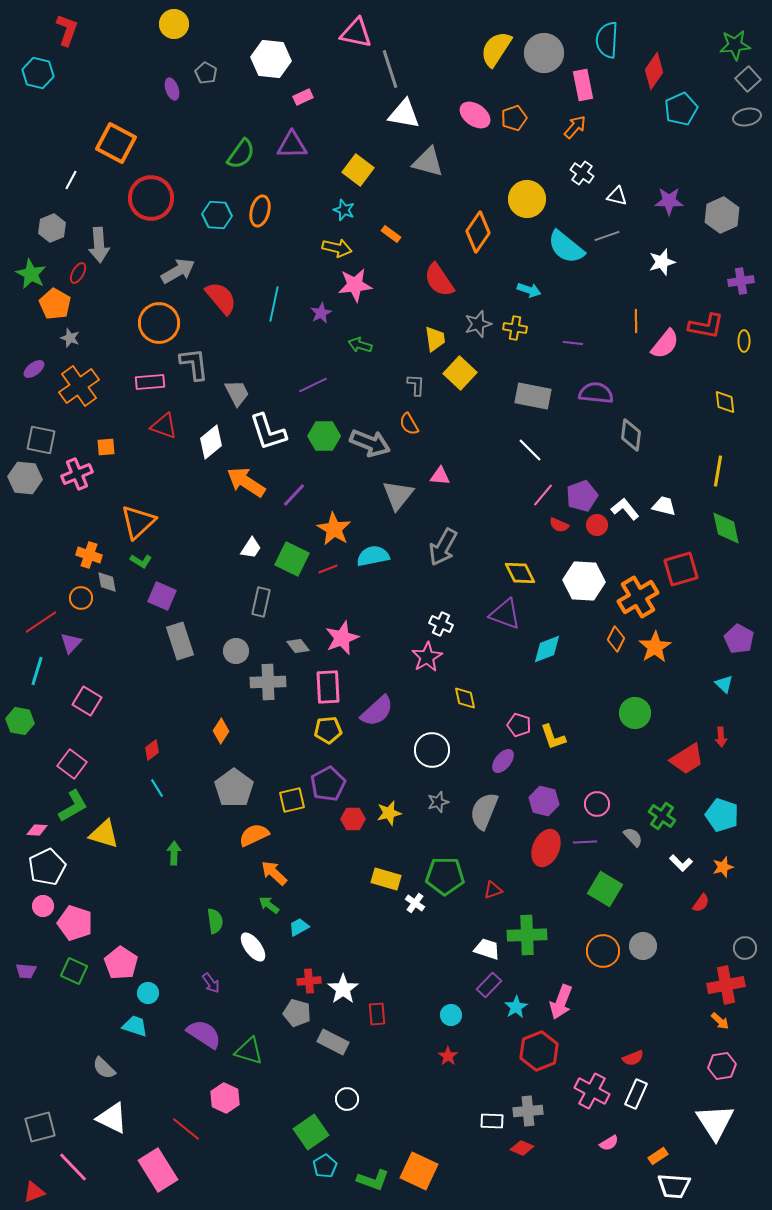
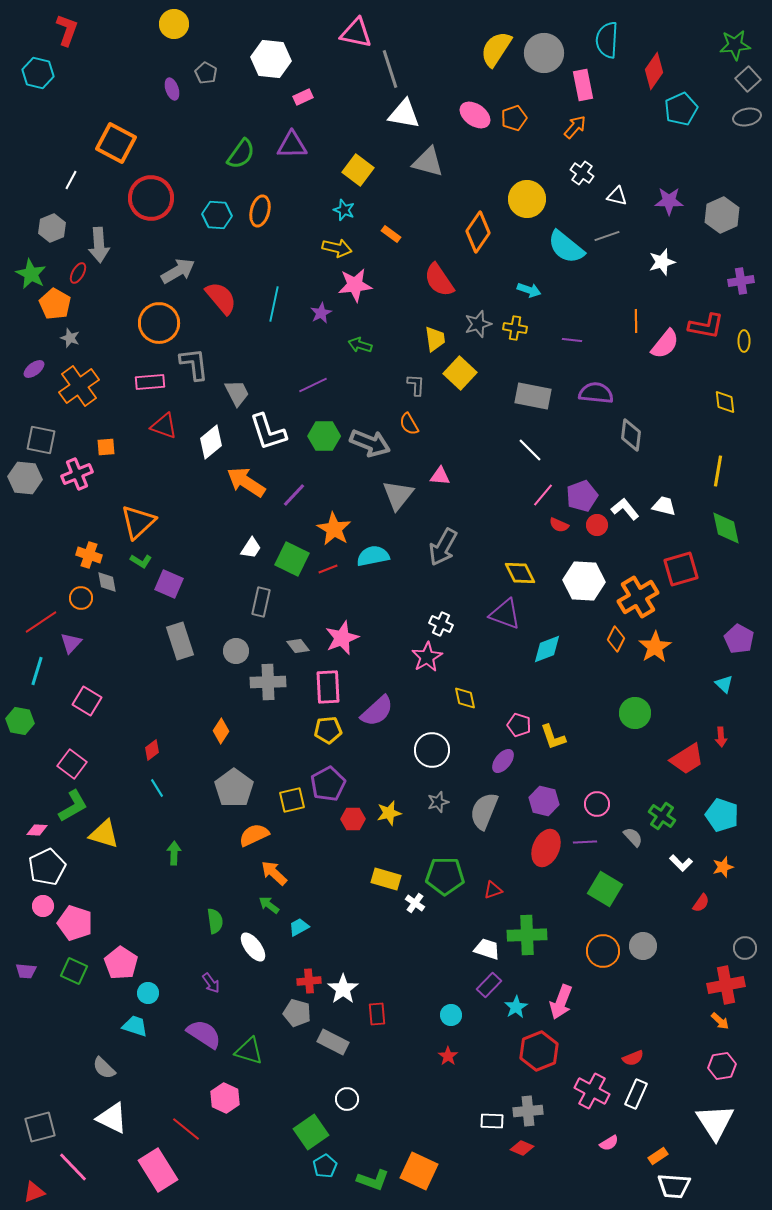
purple line at (573, 343): moved 1 px left, 3 px up
purple square at (162, 596): moved 7 px right, 12 px up
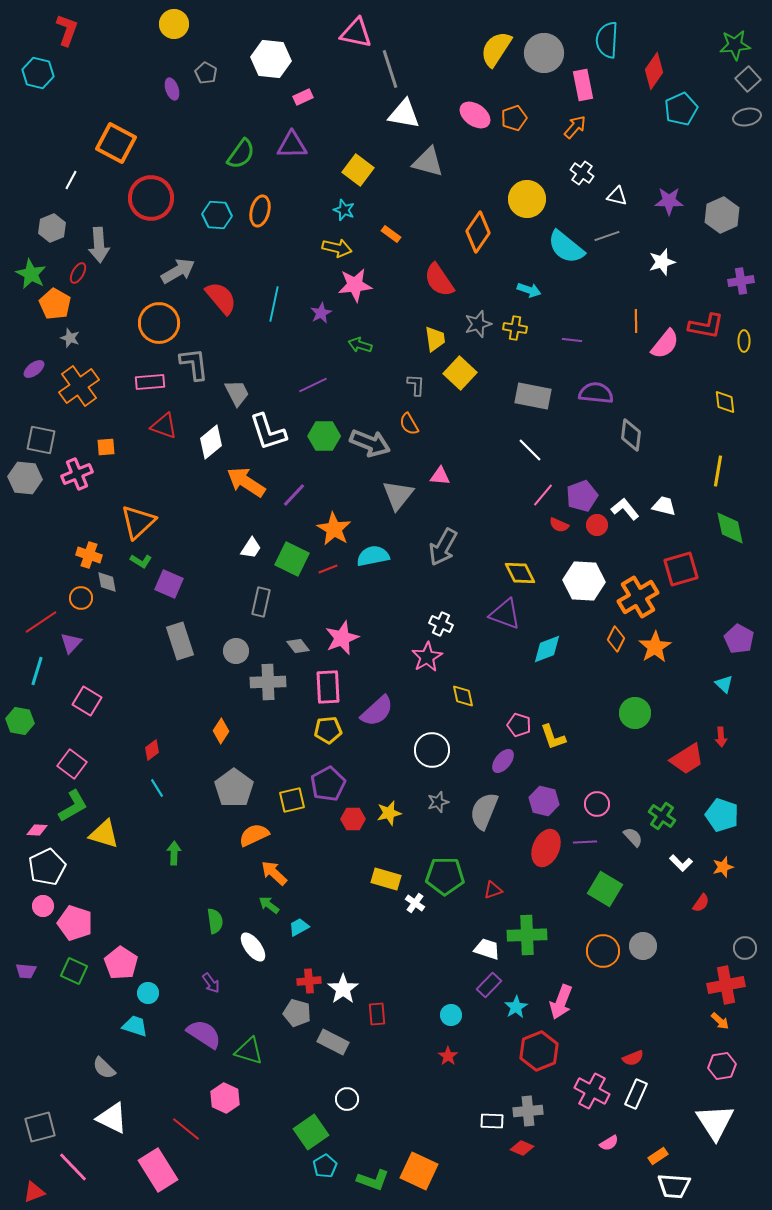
green diamond at (726, 528): moved 4 px right
yellow diamond at (465, 698): moved 2 px left, 2 px up
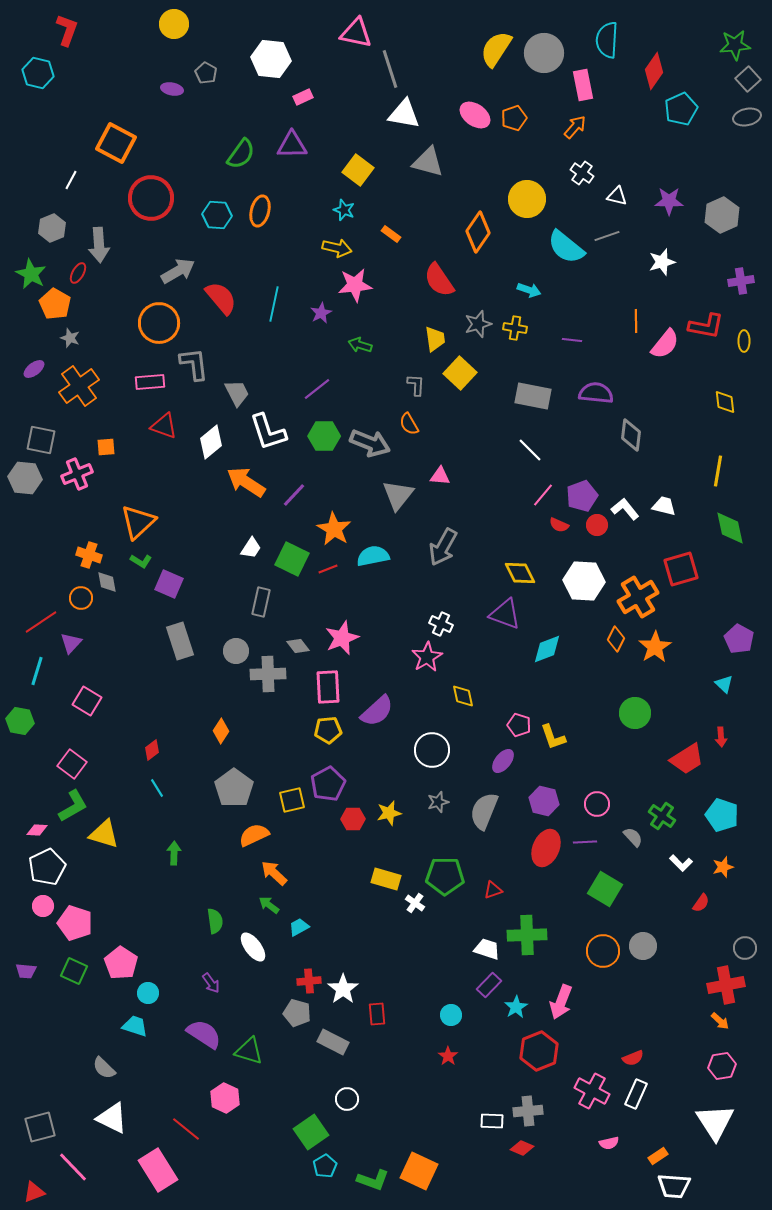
purple ellipse at (172, 89): rotated 60 degrees counterclockwise
purple line at (313, 385): moved 4 px right, 4 px down; rotated 12 degrees counterclockwise
gray cross at (268, 682): moved 8 px up
pink semicircle at (609, 1143): rotated 18 degrees clockwise
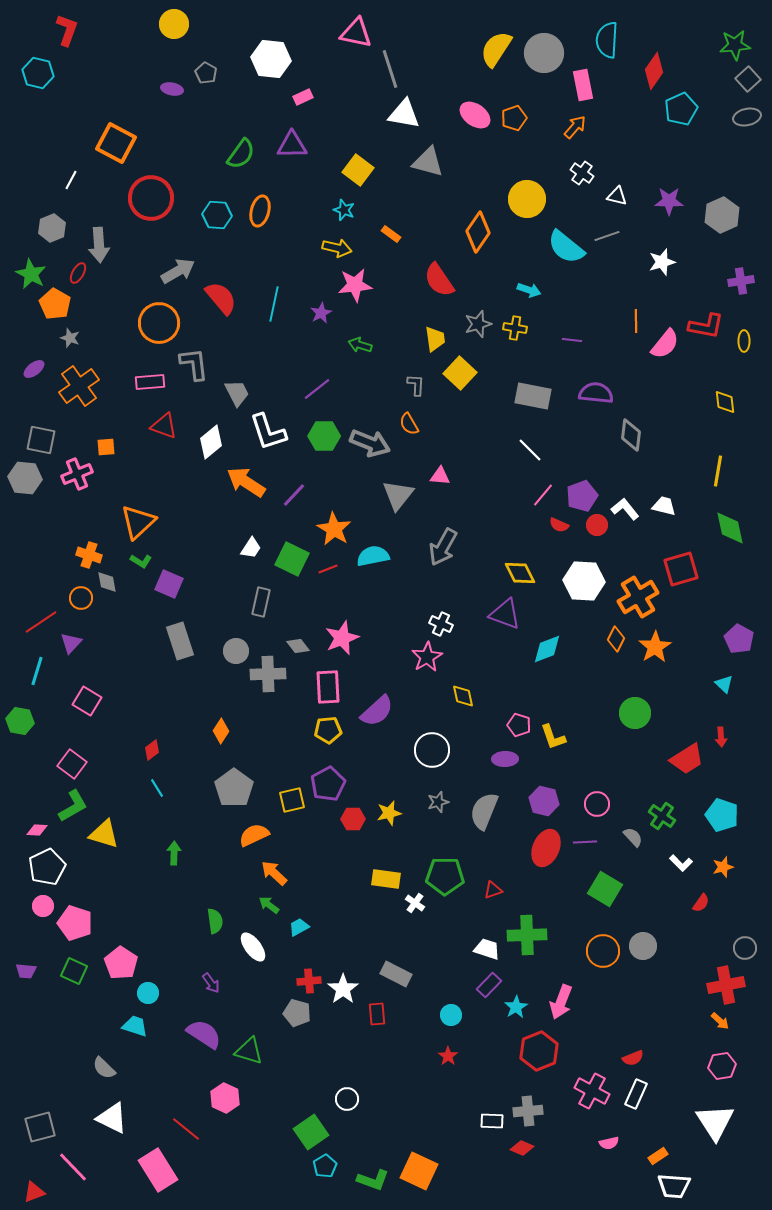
purple ellipse at (503, 761): moved 2 px right, 2 px up; rotated 50 degrees clockwise
yellow rectangle at (386, 879): rotated 8 degrees counterclockwise
gray rectangle at (333, 1042): moved 63 px right, 68 px up
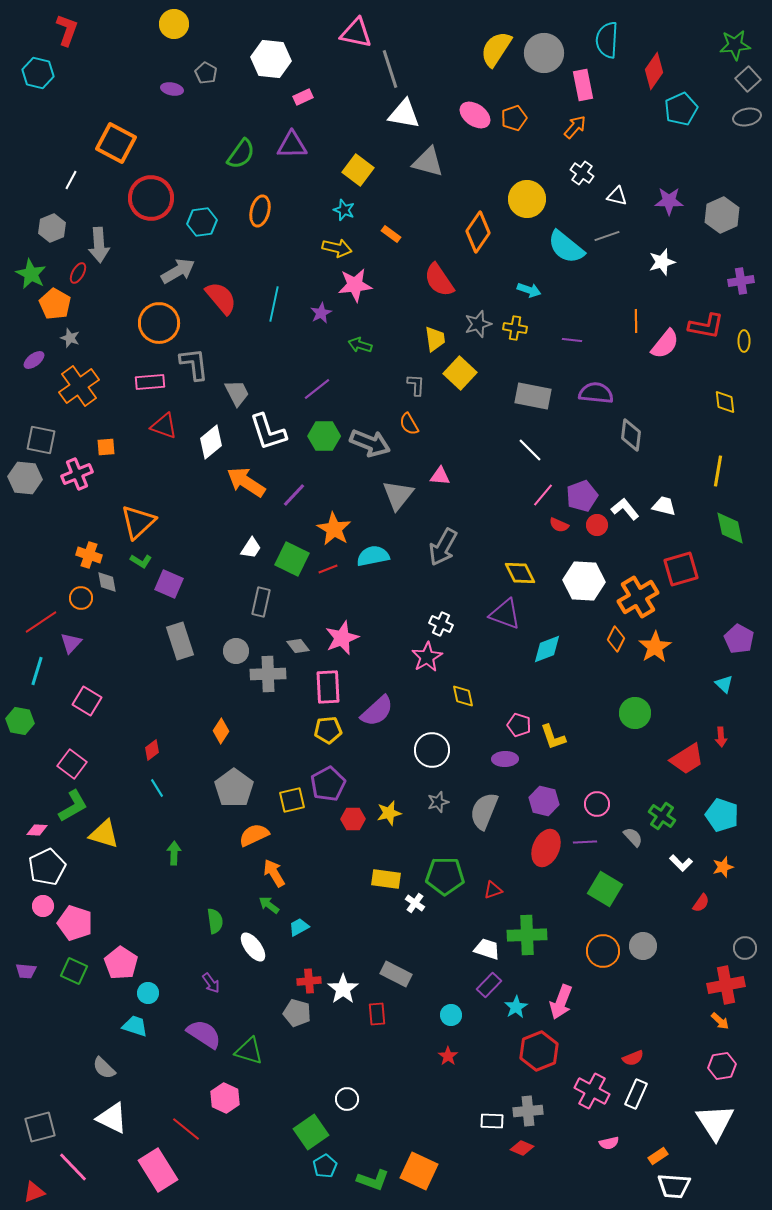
cyan hexagon at (217, 215): moved 15 px left, 7 px down; rotated 12 degrees counterclockwise
purple ellipse at (34, 369): moved 9 px up
orange arrow at (274, 873): rotated 16 degrees clockwise
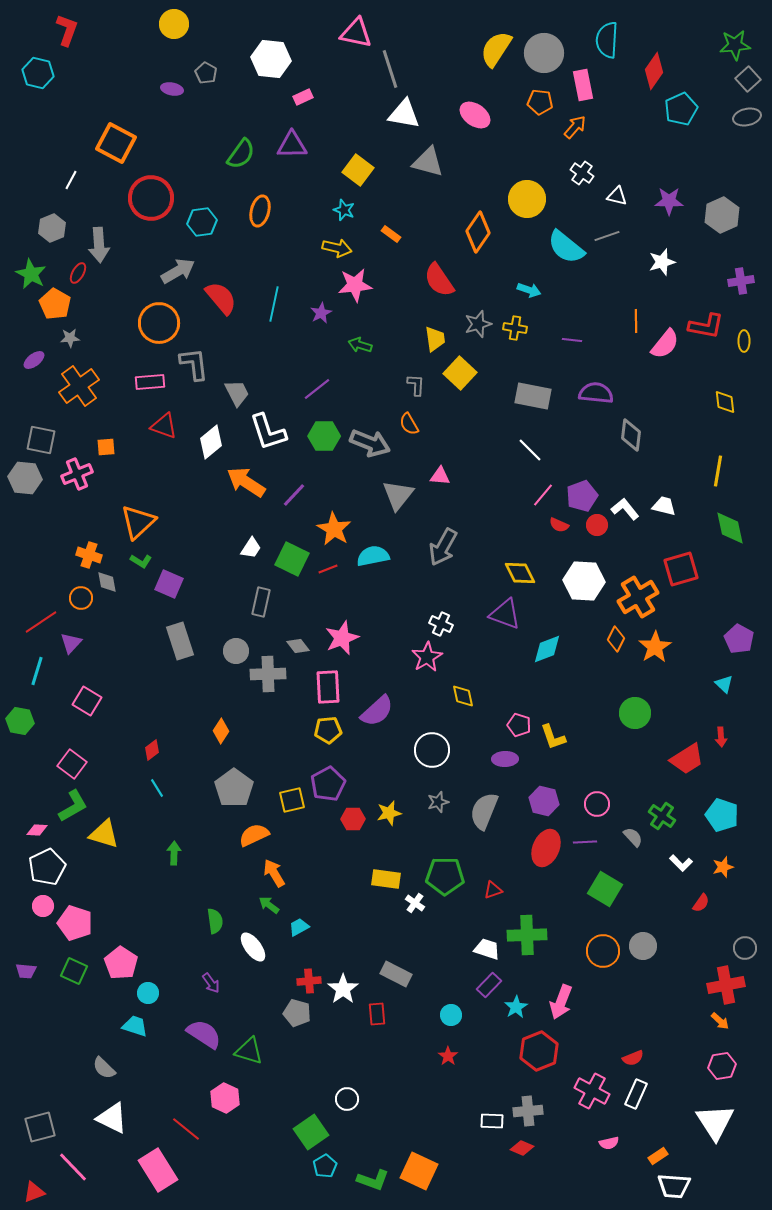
orange pentagon at (514, 118): moved 26 px right, 16 px up; rotated 25 degrees clockwise
gray star at (70, 338): rotated 24 degrees counterclockwise
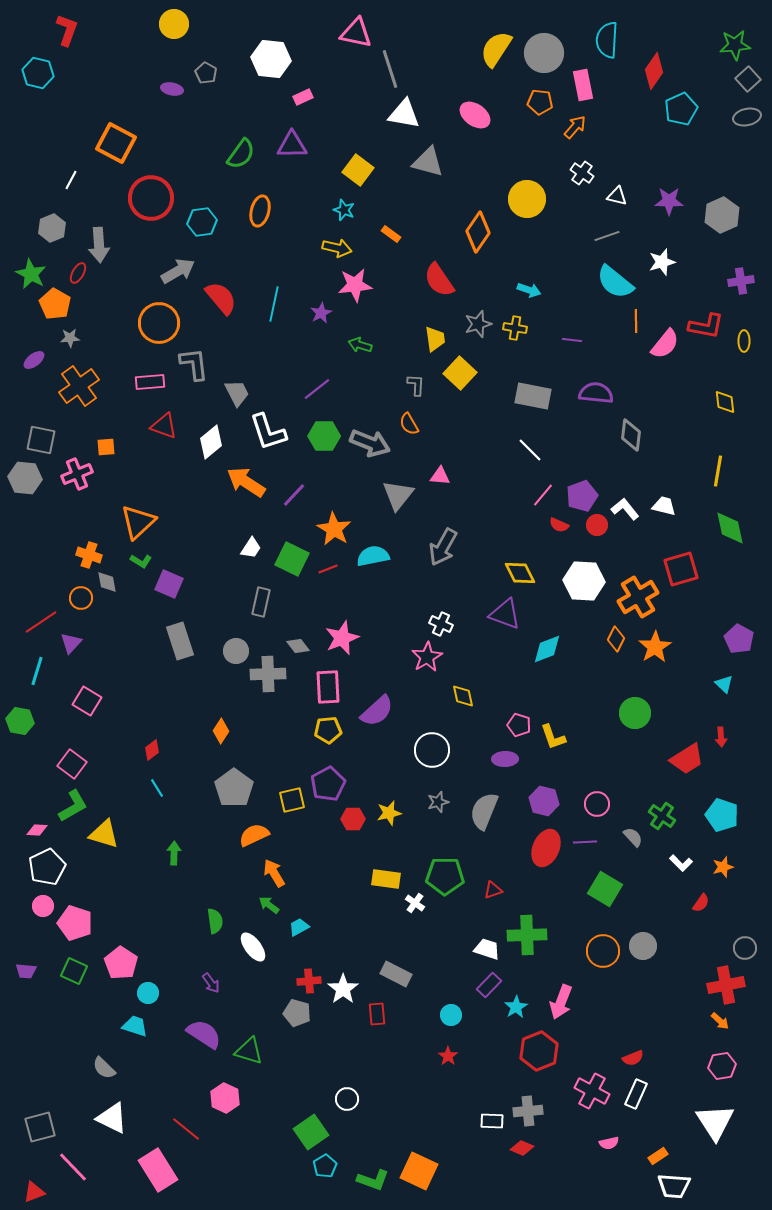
cyan semicircle at (566, 247): moved 49 px right, 35 px down
